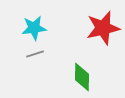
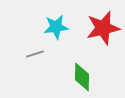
cyan star: moved 22 px right, 1 px up
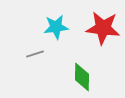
red star: rotated 20 degrees clockwise
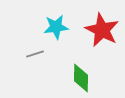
red star: moved 1 px left, 2 px down; rotated 20 degrees clockwise
green diamond: moved 1 px left, 1 px down
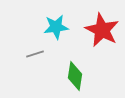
green diamond: moved 6 px left, 2 px up; rotated 8 degrees clockwise
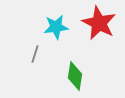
red star: moved 3 px left, 7 px up
gray line: rotated 54 degrees counterclockwise
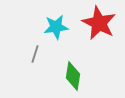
green diamond: moved 2 px left
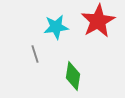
red star: moved 1 px left, 2 px up; rotated 16 degrees clockwise
gray line: rotated 36 degrees counterclockwise
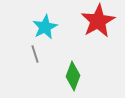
cyan star: moved 11 px left; rotated 20 degrees counterclockwise
green diamond: rotated 12 degrees clockwise
